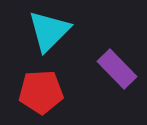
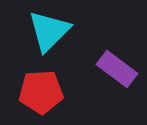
purple rectangle: rotated 9 degrees counterclockwise
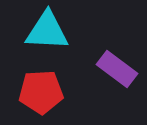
cyan triangle: moved 2 px left; rotated 48 degrees clockwise
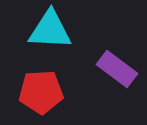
cyan triangle: moved 3 px right, 1 px up
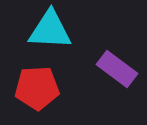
red pentagon: moved 4 px left, 4 px up
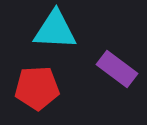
cyan triangle: moved 5 px right
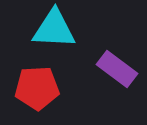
cyan triangle: moved 1 px left, 1 px up
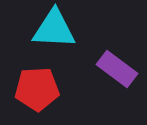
red pentagon: moved 1 px down
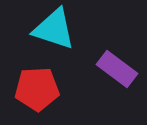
cyan triangle: rotated 15 degrees clockwise
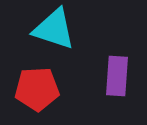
purple rectangle: moved 7 px down; rotated 57 degrees clockwise
